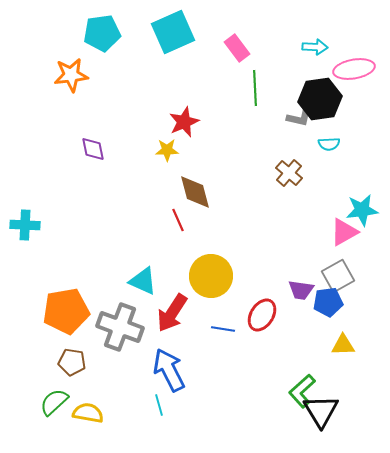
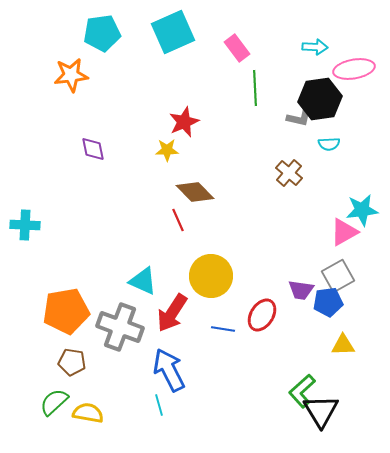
brown diamond: rotated 30 degrees counterclockwise
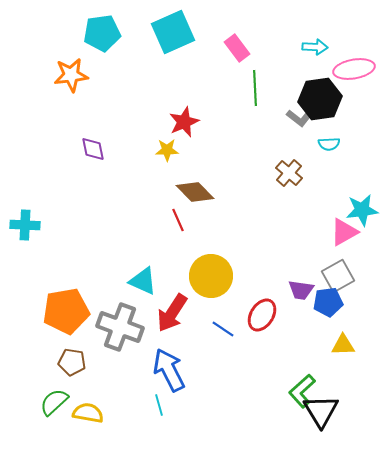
gray L-shape: rotated 25 degrees clockwise
blue line: rotated 25 degrees clockwise
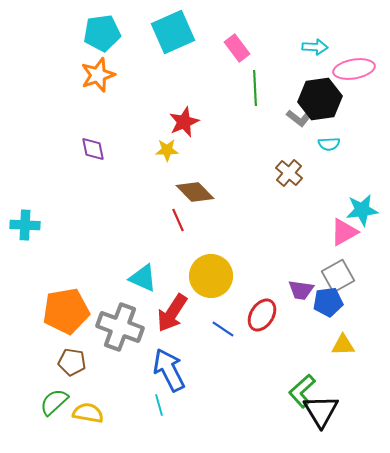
orange star: moved 27 px right; rotated 12 degrees counterclockwise
cyan triangle: moved 3 px up
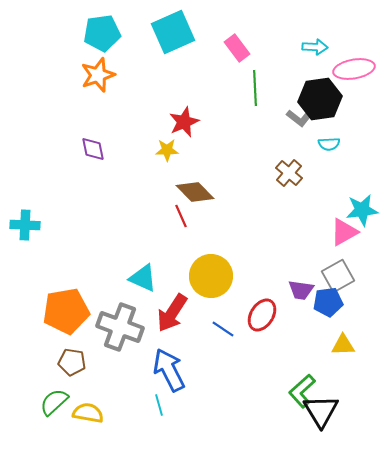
red line: moved 3 px right, 4 px up
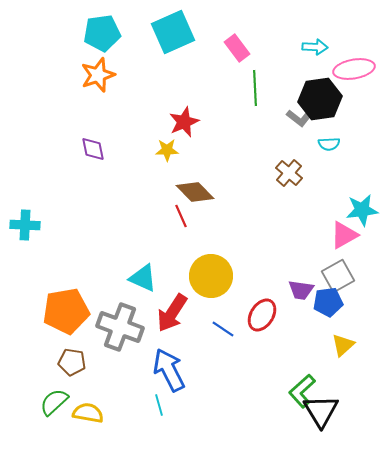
pink triangle: moved 3 px down
yellow triangle: rotated 40 degrees counterclockwise
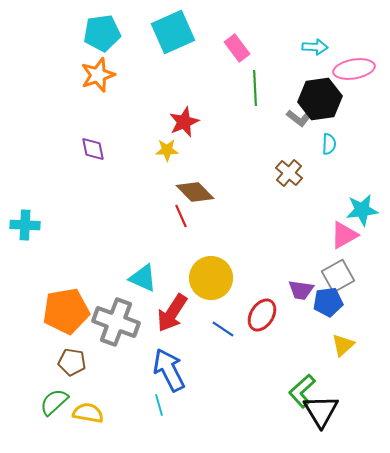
cyan semicircle: rotated 85 degrees counterclockwise
yellow circle: moved 2 px down
gray cross: moved 4 px left, 5 px up
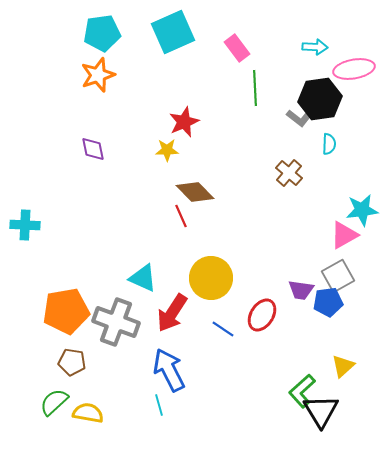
yellow triangle: moved 21 px down
